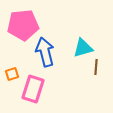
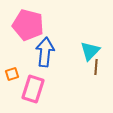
pink pentagon: moved 5 px right; rotated 20 degrees clockwise
cyan triangle: moved 7 px right, 3 px down; rotated 30 degrees counterclockwise
blue arrow: rotated 20 degrees clockwise
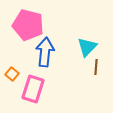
cyan triangle: moved 3 px left, 4 px up
orange square: rotated 32 degrees counterclockwise
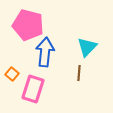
brown line: moved 17 px left, 6 px down
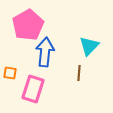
pink pentagon: rotated 28 degrees clockwise
cyan triangle: moved 2 px right, 1 px up
orange square: moved 2 px left, 1 px up; rotated 32 degrees counterclockwise
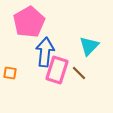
pink pentagon: moved 1 px right, 3 px up
brown line: rotated 49 degrees counterclockwise
pink rectangle: moved 24 px right, 19 px up
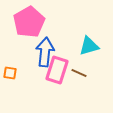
cyan triangle: rotated 30 degrees clockwise
brown line: rotated 21 degrees counterclockwise
